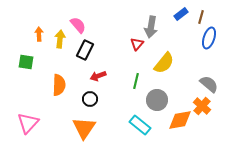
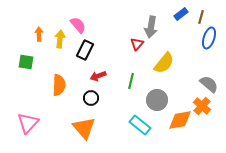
green line: moved 5 px left
black circle: moved 1 px right, 1 px up
orange triangle: rotated 15 degrees counterclockwise
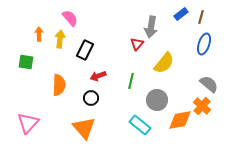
pink semicircle: moved 8 px left, 7 px up
blue ellipse: moved 5 px left, 6 px down
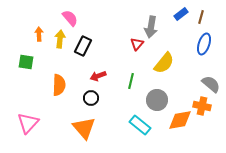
black rectangle: moved 2 px left, 4 px up
gray semicircle: moved 2 px right
orange cross: rotated 30 degrees counterclockwise
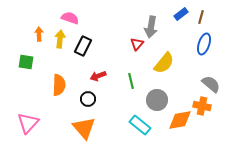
pink semicircle: rotated 30 degrees counterclockwise
green line: rotated 28 degrees counterclockwise
black circle: moved 3 px left, 1 px down
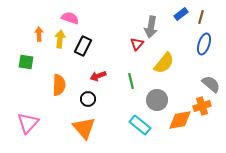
orange cross: rotated 30 degrees counterclockwise
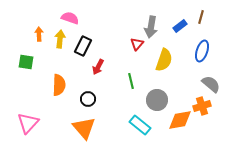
blue rectangle: moved 1 px left, 12 px down
blue ellipse: moved 2 px left, 7 px down
yellow semicircle: moved 3 px up; rotated 20 degrees counterclockwise
red arrow: moved 9 px up; rotated 42 degrees counterclockwise
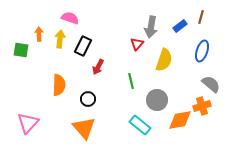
green square: moved 5 px left, 12 px up
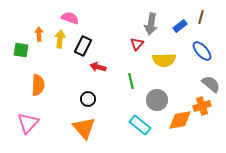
gray arrow: moved 3 px up
blue ellipse: rotated 60 degrees counterclockwise
yellow semicircle: rotated 70 degrees clockwise
red arrow: rotated 77 degrees clockwise
orange semicircle: moved 21 px left
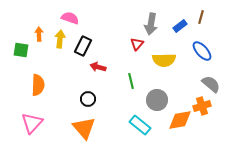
pink triangle: moved 4 px right
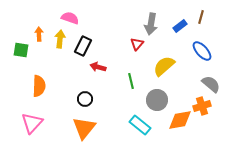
yellow semicircle: moved 6 px down; rotated 140 degrees clockwise
orange semicircle: moved 1 px right, 1 px down
black circle: moved 3 px left
orange triangle: rotated 20 degrees clockwise
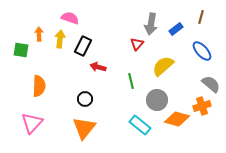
blue rectangle: moved 4 px left, 3 px down
yellow semicircle: moved 1 px left
orange diamond: moved 3 px left, 1 px up; rotated 25 degrees clockwise
